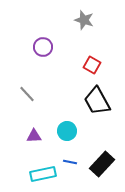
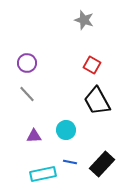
purple circle: moved 16 px left, 16 px down
cyan circle: moved 1 px left, 1 px up
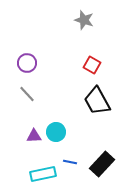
cyan circle: moved 10 px left, 2 px down
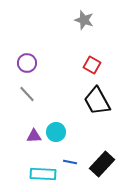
cyan rectangle: rotated 15 degrees clockwise
